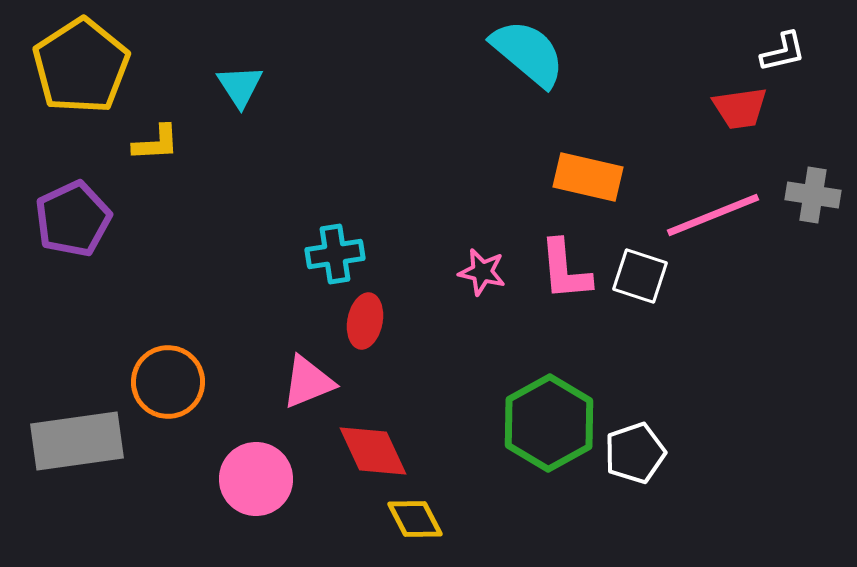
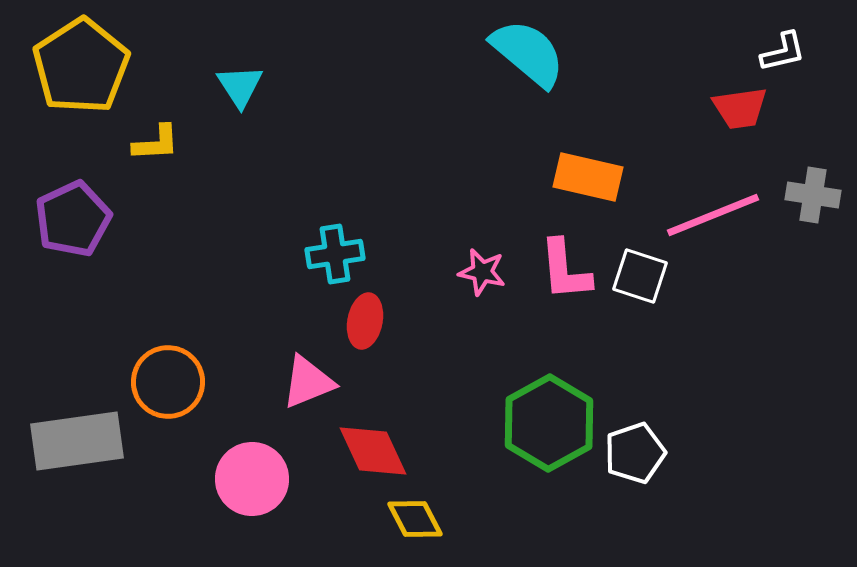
pink circle: moved 4 px left
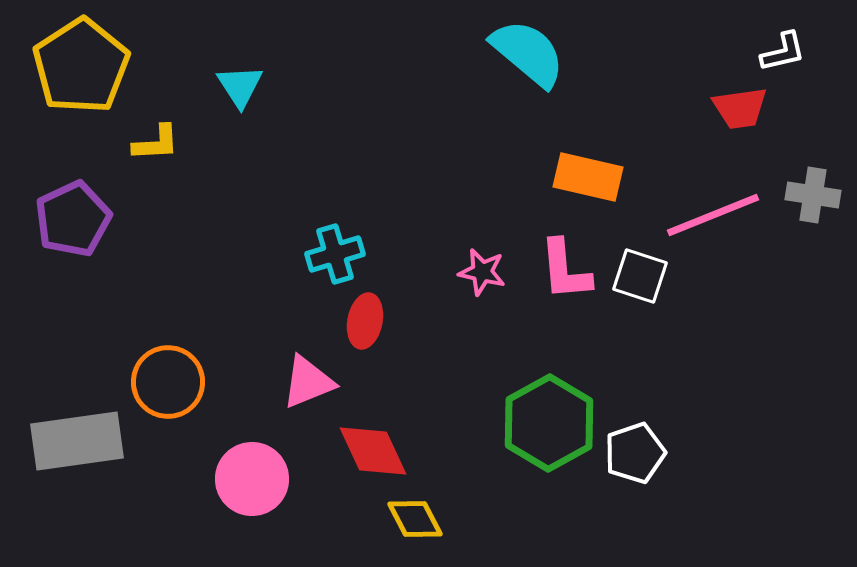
cyan cross: rotated 8 degrees counterclockwise
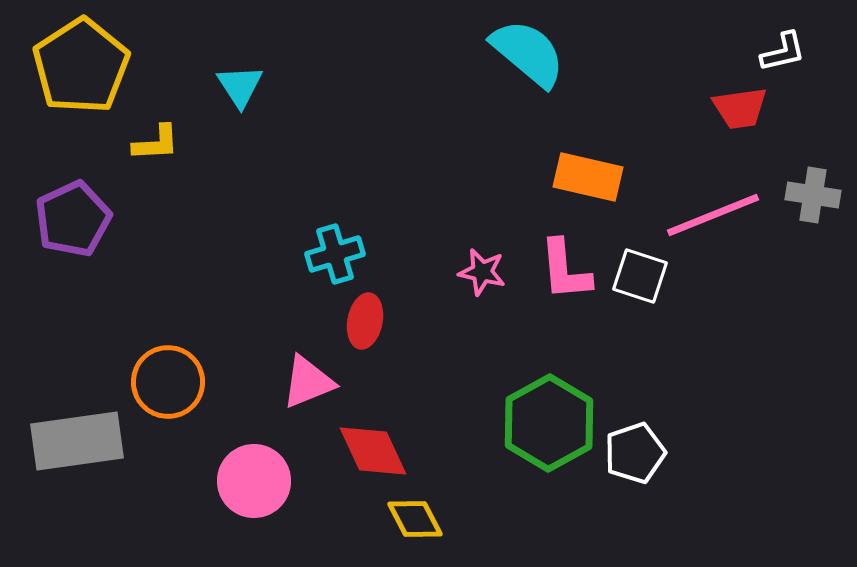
pink circle: moved 2 px right, 2 px down
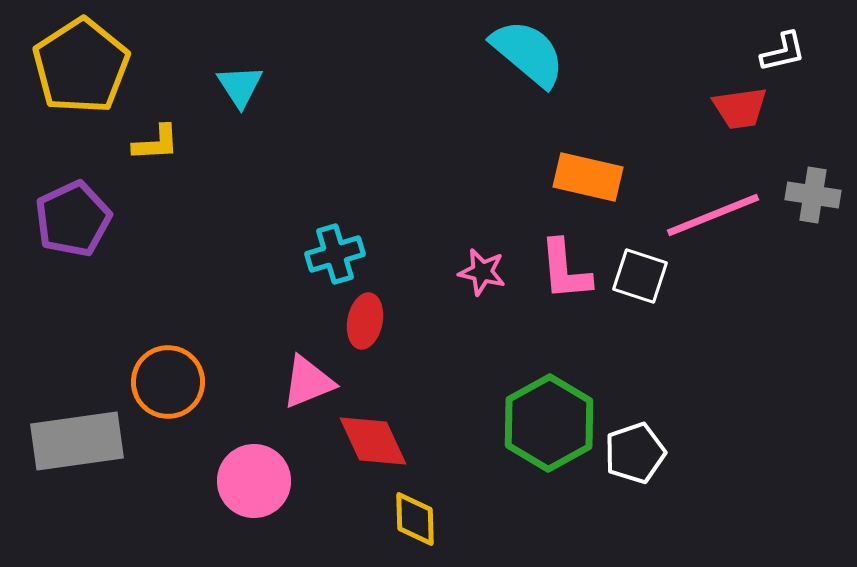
red diamond: moved 10 px up
yellow diamond: rotated 26 degrees clockwise
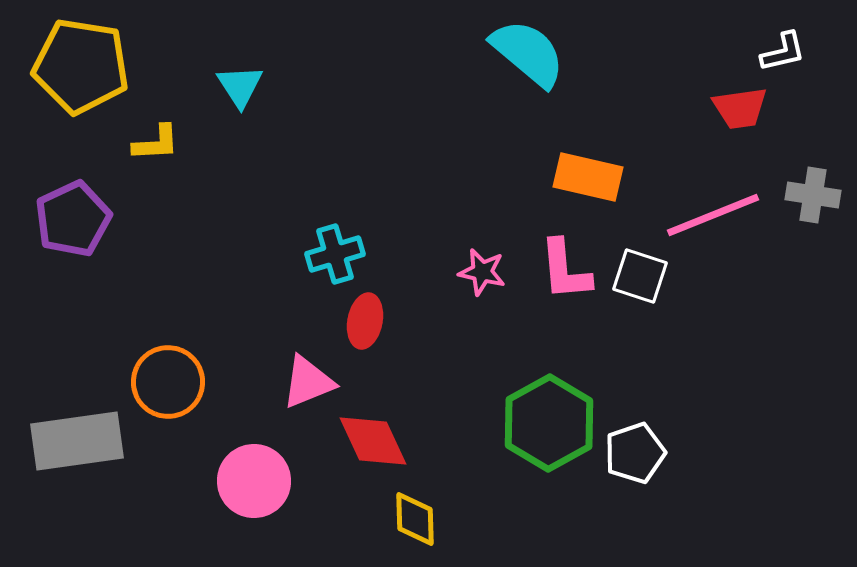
yellow pentagon: rotated 30 degrees counterclockwise
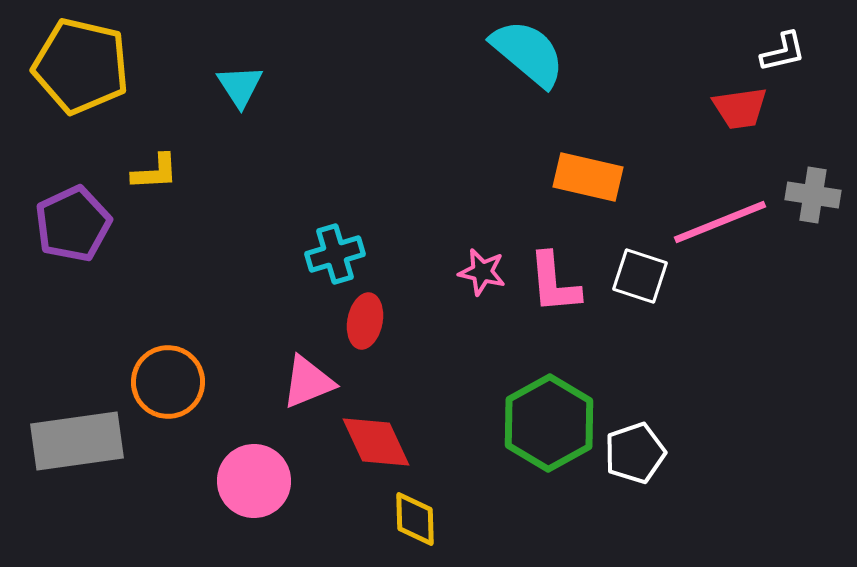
yellow pentagon: rotated 4 degrees clockwise
yellow L-shape: moved 1 px left, 29 px down
pink line: moved 7 px right, 7 px down
purple pentagon: moved 5 px down
pink L-shape: moved 11 px left, 13 px down
red diamond: moved 3 px right, 1 px down
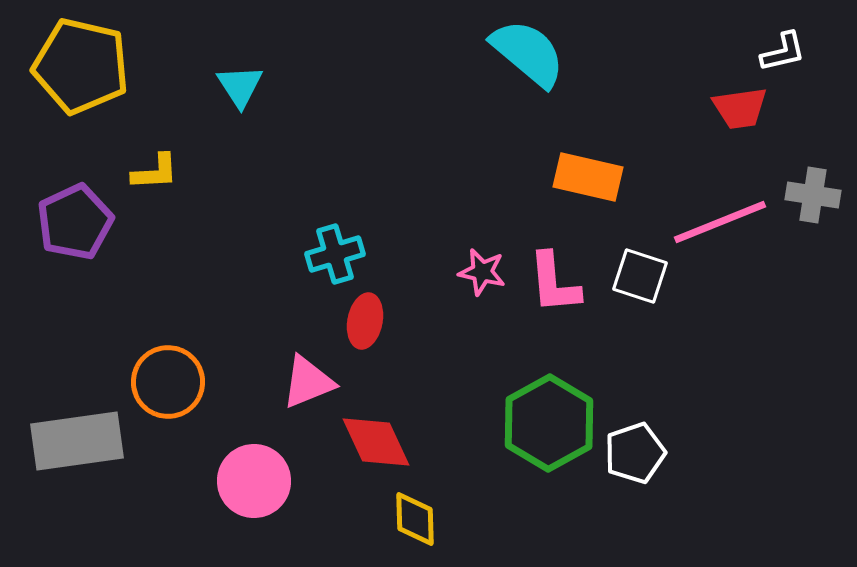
purple pentagon: moved 2 px right, 2 px up
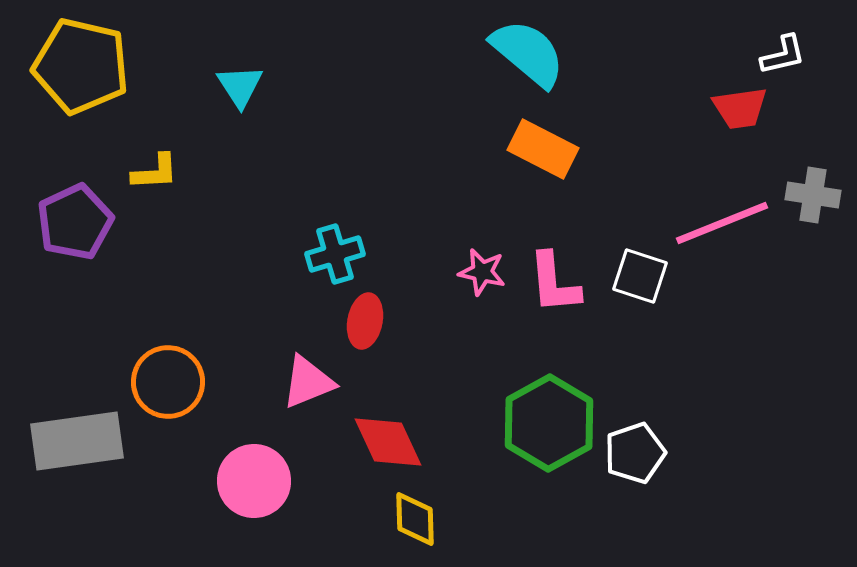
white L-shape: moved 3 px down
orange rectangle: moved 45 px left, 28 px up; rotated 14 degrees clockwise
pink line: moved 2 px right, 1 px down
red diamond: moved 12 px right
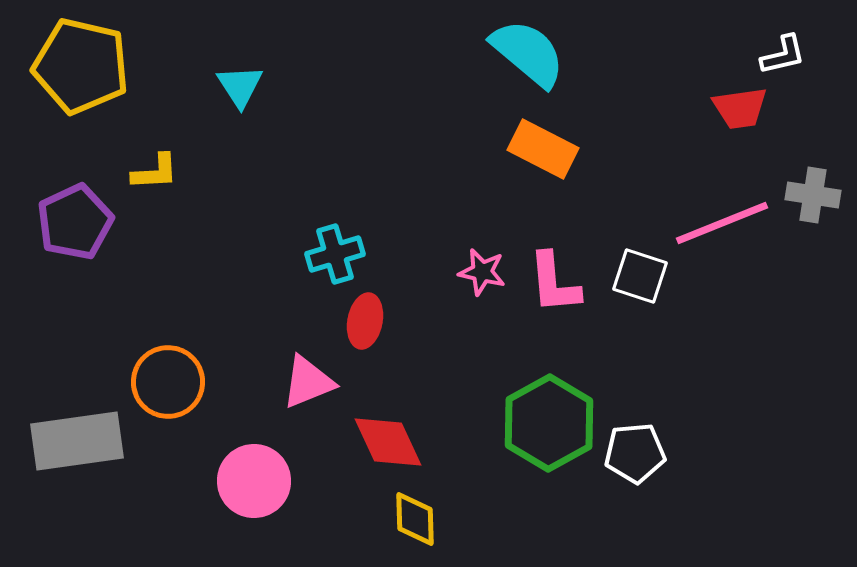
white pentagon: rotated 14 degrees clockwise
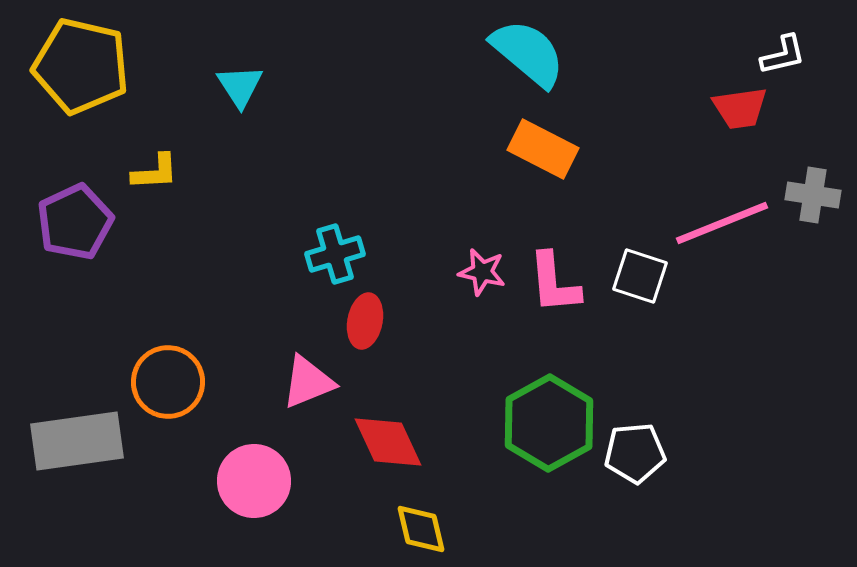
yellow diamond: moved 6 px right, 10 px down; rotated 12 degrees counterclockwise
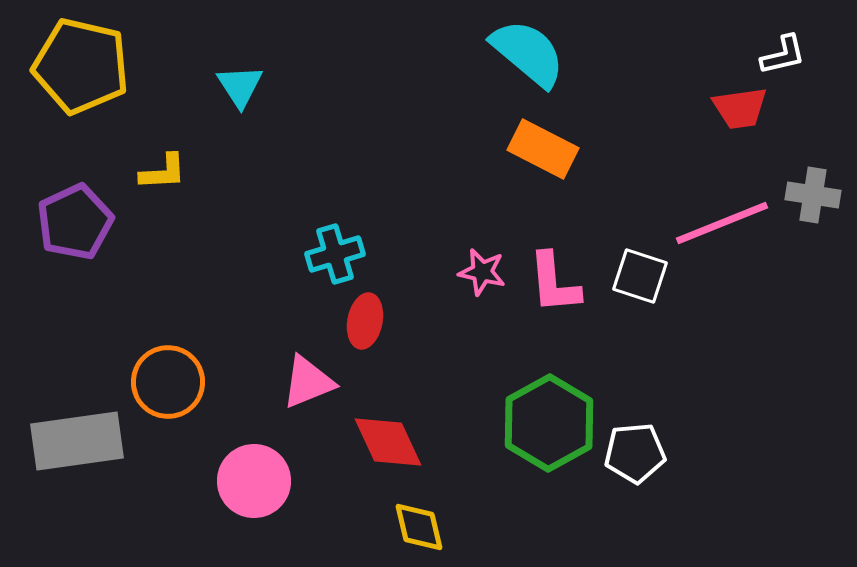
yellow L-shape: moved 8 px right
yellow diamond: moved 2 px left, 2 px up
